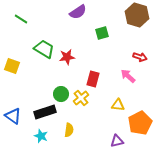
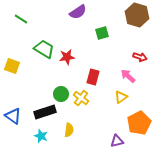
red rectangle: moved 2 px up
yellow cross: rotated 14 degrees counterclockwise
yellow triangle: moved 3 px right, 8 px up; rotated 40 degrees counterclockwise
orange pentagon: moved 1 px left
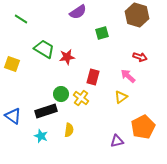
yellow square: moved 2 px up
black rectangle: moved 1 px right, 1 px up
orange pentagon: moved 4 px right, 4 px down
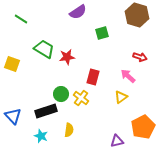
blue triangle: rotated 12 degrees clockwise
